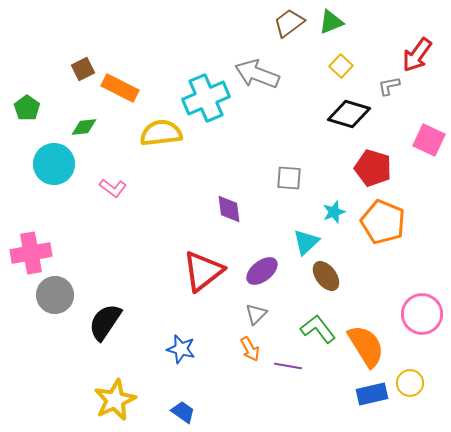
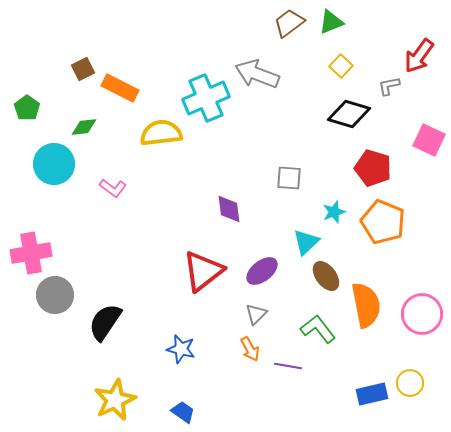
red arrow: moved 2 px right, 1 px down
orange semicircle: moved 41 px up; rotated 21 degrees clockwise
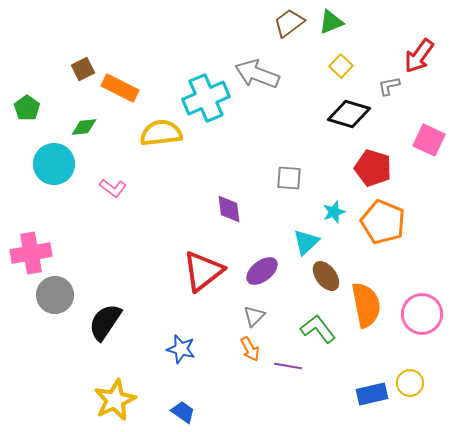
gray triangle: moved 2 px left, 2 px down
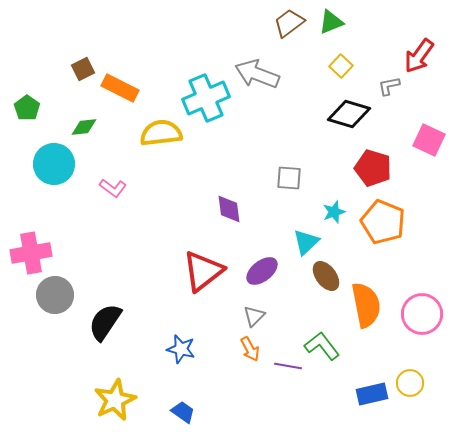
green L-shape: moved 4 px right, 17 px down
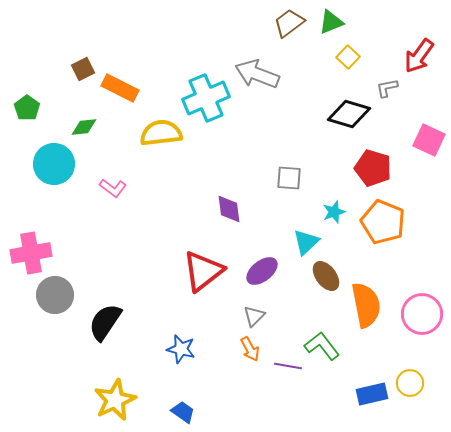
yellow square: moved 7 px right, 9 px up
gray L-shape: moved 2 px left, 2 px down
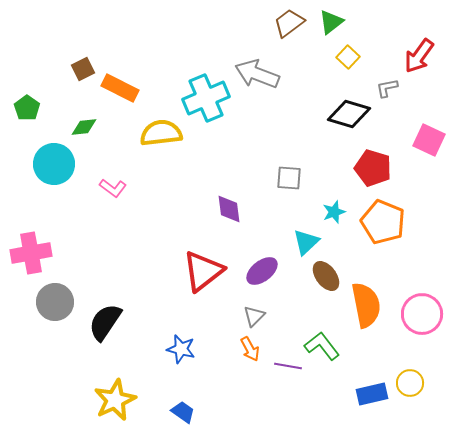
green triangle: rotated 16 degrees counterclockwise
gray circle: moved 7 px down
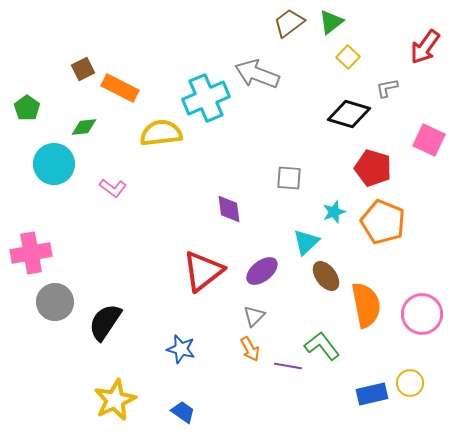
red arrow: moved 6 px right, 9 px up
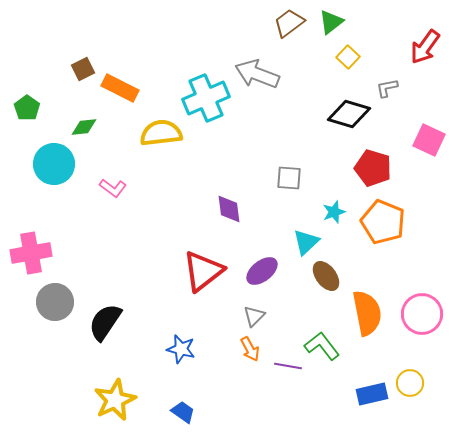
orange semicircle: moved 1 px right, 8 px down
